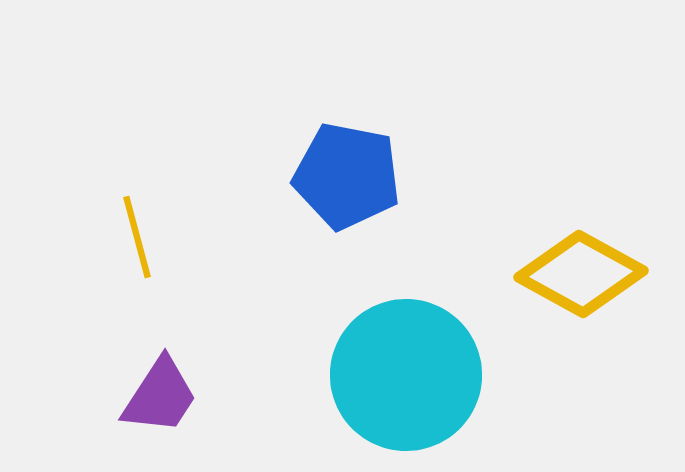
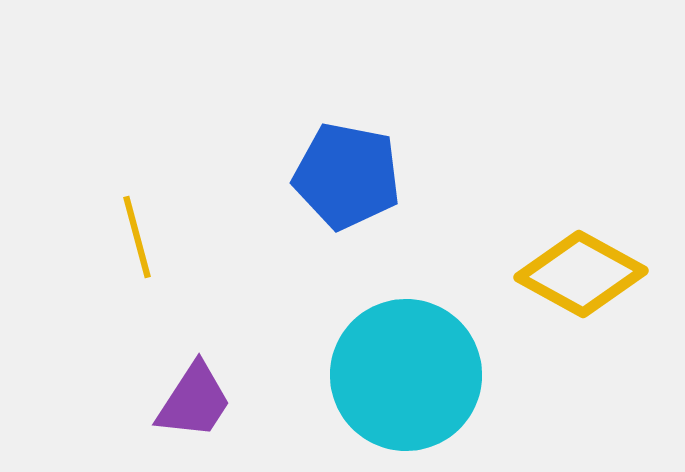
purple trapezoid: moved 34 px right, 5 px down
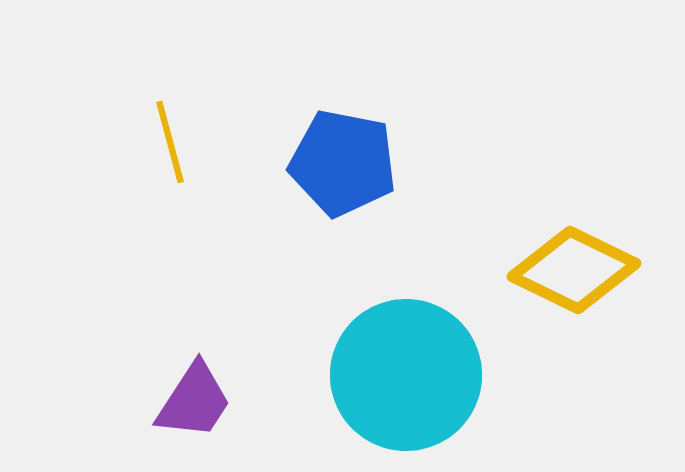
blue pentagon: moved 4 px left, 13 px up
yellow line: moved 33 px right, 95 px up
yellow diamond: moved 7 px left, 4 px up; rotated 3 degrees counterclockwise
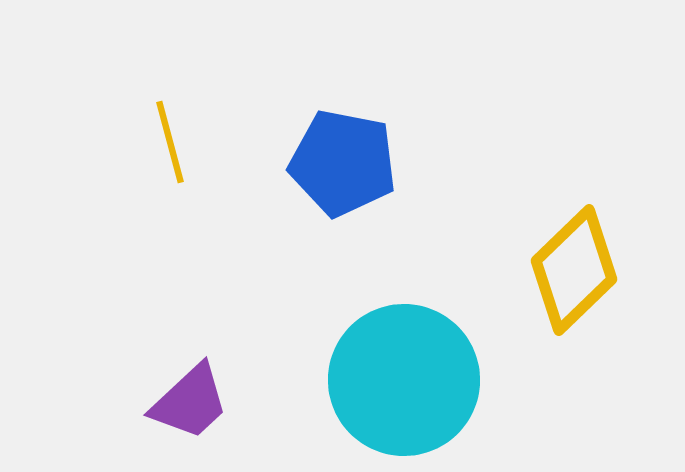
yellow diamond: rotated 70 degrees counterclockwise
cyan circle: moved 2 px left, 5 px down
purple trapezoid: moved 4 px left, 1 px down; rotated 14 degrees clockwise
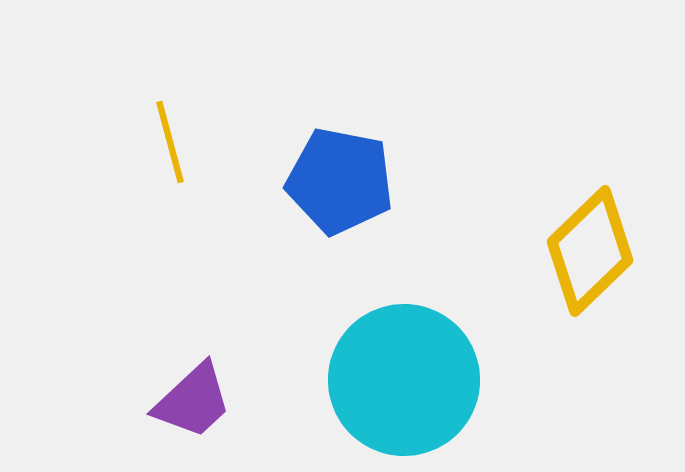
blue pentagon: moved 3 px left, 18 px down
yellow diamond: moved 16 px right, 19 px up
purple trapezoid: moved 3 px right, 1 px up
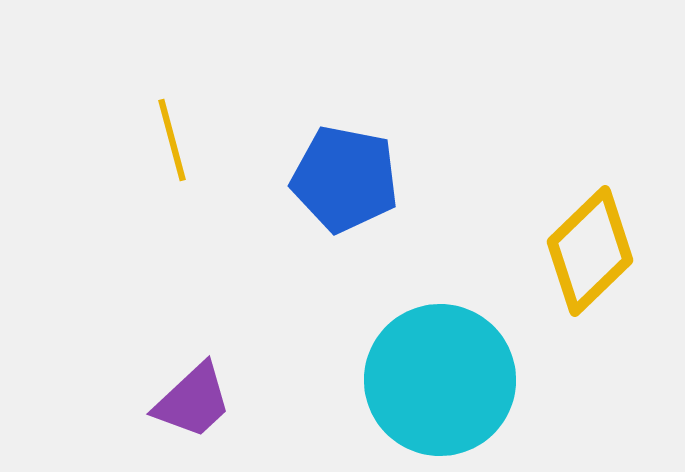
yellow line: moved 2 px right, 2 px up
blue pentagon: moved 5 px right, 2 px up
cyan circle: moved 36 px right
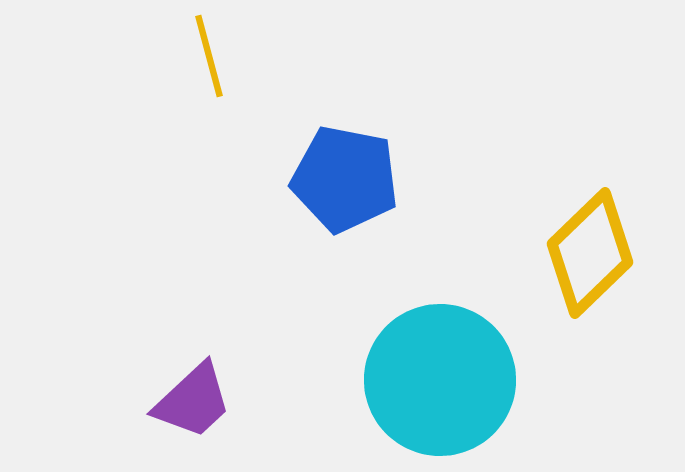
yellow line: moved 37 px right, 84 px up
yellow diamond: moved 2 px down
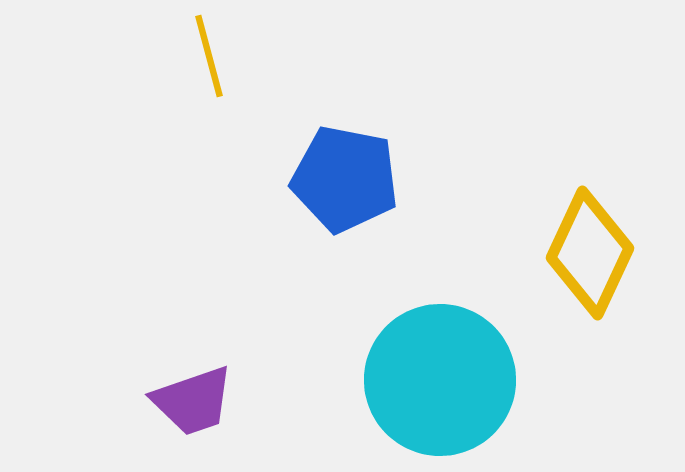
yellow diamond: rotated 21 degrees counterclockwise
purple trapezoid: rotated 24 degrees clockwise
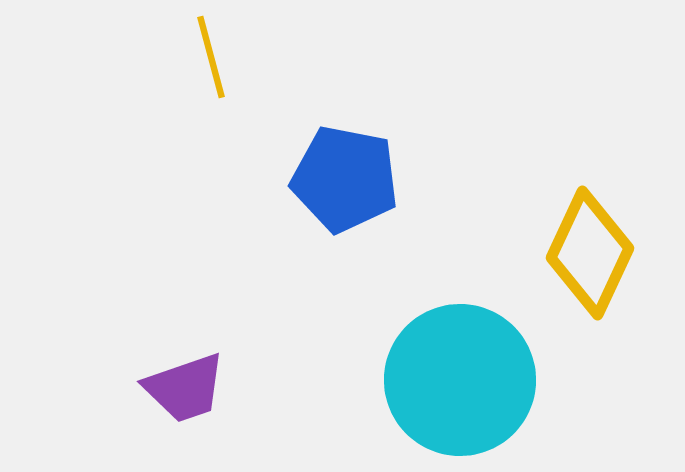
yellow line: moved 2 px right, 1 px down
cyan circle: moved 20 px right
purple trapezoid: moved 8 px left, 13 px up
